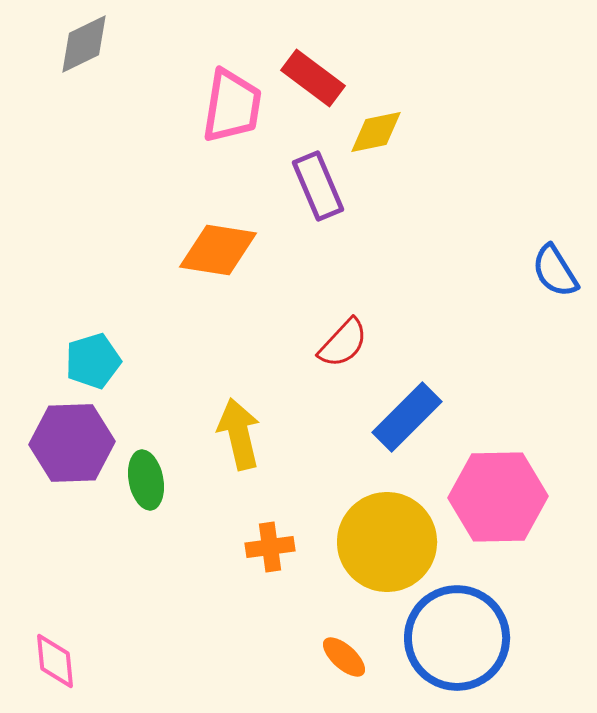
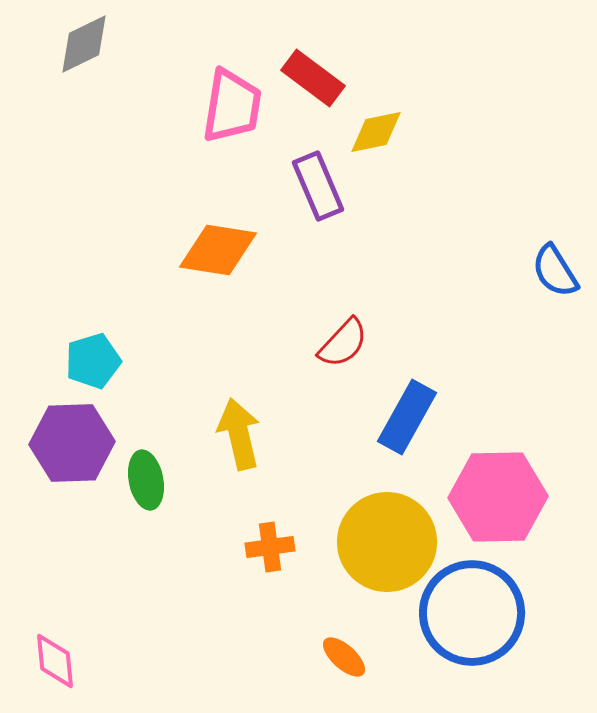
blue rectangle: rotated 16 degrees counterclockwise
blue circle: moved 15 px right, 25 px up
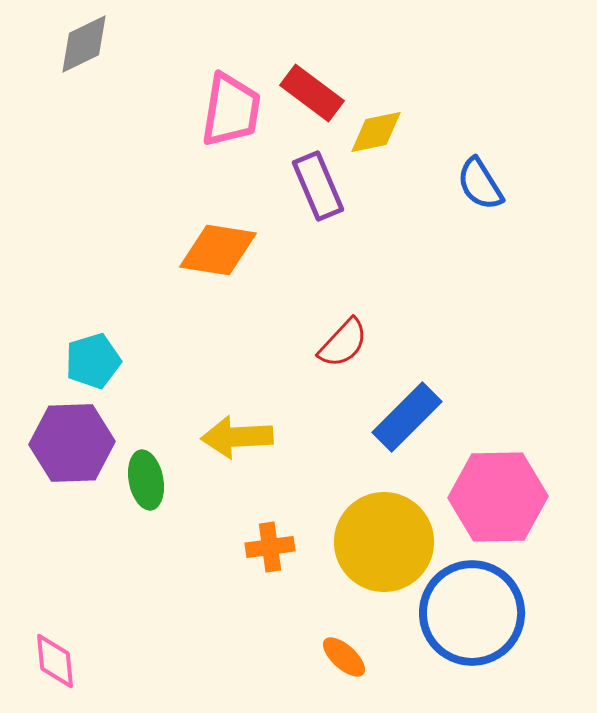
red rectangle: moved 1 px left, 15 px down
pink trapezoid: moved 1 px left, 4 px down
blue semicircle: moved 75 px left, 87 px up
blue rectangle: rotated 16 degrees clockwise
yellow arrow: moved 2 px left, 3 px down; rotated 80 degrees counterclockwise
yellow circle: moved 3 px left
